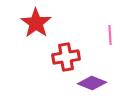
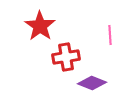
red star: moved 4 px right, 3 px down
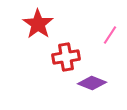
red star: moved 2 px left, 2 px up
pink line: rotated 36 degrees clockwise
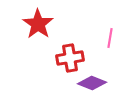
pink line: moved 3 px down; rotated 24 degrees counterclockwise
red cross: moved 4 px right, 1 px down
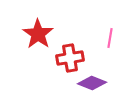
red star: moved 10 px down
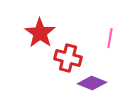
red star: moved 2 px right, 1 px up
red cross: moved 2 px left; rotated 24 degrees clockwise
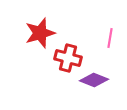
red star: rotated 20 degrees clockwise
purple diamond: moved 2 px right, 3 px up
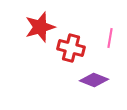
red star: moved 6 px up
red cross: moved 3 px right, 10 px up
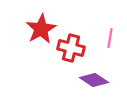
red star: moved 1 px right, 2 px down; rotated 12 degrees counterclockwise
purple diamond: rotated 12 degrees clockwise
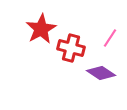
pink line: rotated 24 degrees clockwise
purple diamond: moved 7 px right, 7 px up
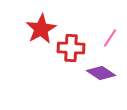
red cross: rotated 12 degrees counterclockwise
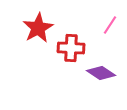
red star: moved 3 px left, 1 px up
pink line: moved 13 px up
